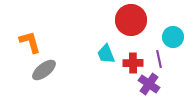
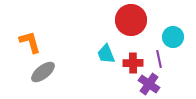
gray ellipse: moved 1 px left, 2 px down
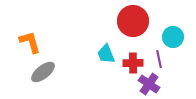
red circle: moved 2 px right, 1 px down
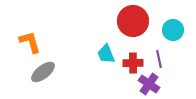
cyan circle: moved 7 px up
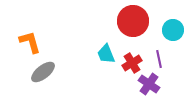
red cross: moved 1 px left; rotated 30 degrees counterclockwise
